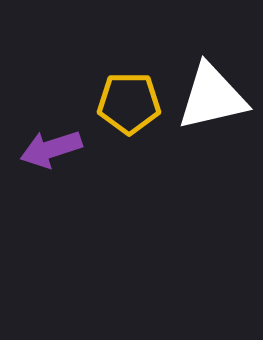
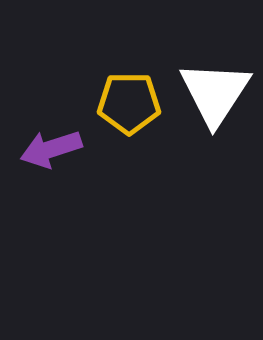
white triangle: moved 3 px right, 4 px up; rotated 44 degrees counterclockwise
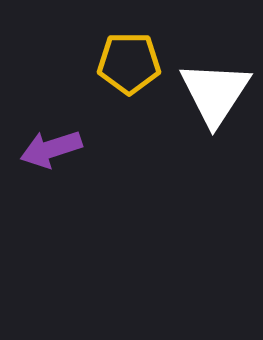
yellow pentagon: moved 40 px up
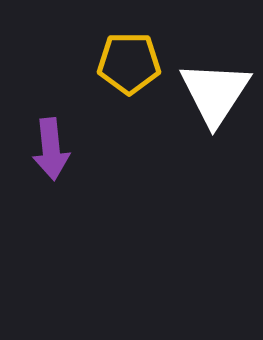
purple arrow: rotated 78 degrees counterclockwise
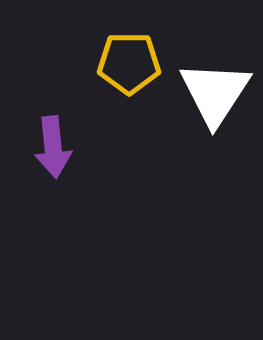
purple arrow: moved 2 px right, 2 px up
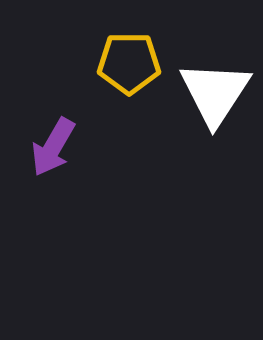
purple arrow: rotated 36 degrees clockwise
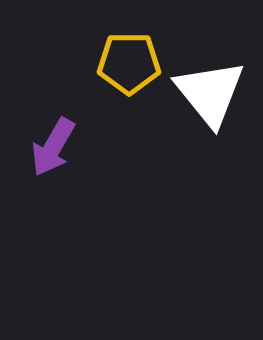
white triangle: moved 5 px left; rotated 12 degrees counterclockwise
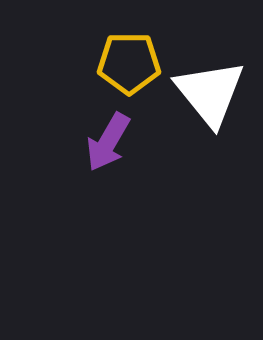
purple arrow: moved 55 px right, 5 px up
